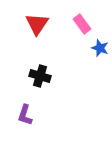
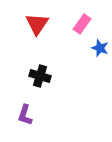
pink rectangle: rotated 72 degrees clockwise
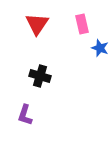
pink rectangle: rotated 48 degrees counterclockwise
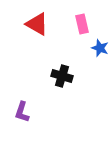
red triangle: rotated 35 degrees counterclockwise
black cross: moved 22 px right
purple L-shape: moved 3 px left, 3 px up
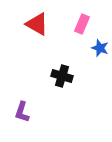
pink rectangle: rotated 36 degrees clockwise
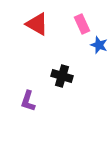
pink rectangle: rotated 48 degrees counterclockwise
blue star: moved 1 px left, 3 px up
purple L-shape: moved 6 px right, 11 px up
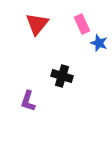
red triangle: rotated 40 degrees clockwise
blue star: moved 2 px up
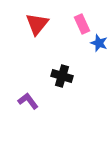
purple L-shape: rotated 125 degrees clockwise
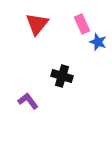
blue star: moved 1 px left, 1 px up
